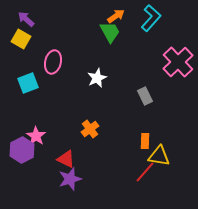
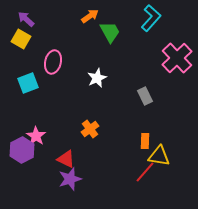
orange arrow: moved 26 px left
pink cross: moved 1 px left, 4 px up
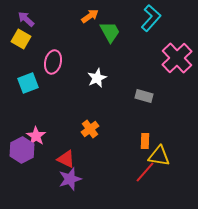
gray rectangle: moved 1 px left; rotated 48 degrees counterclockwise
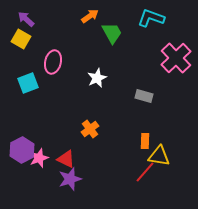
cyan L-shape: rotated 112 degrees counterclockwise
green trapezoid: moved 2 px right, 1 px down
pink cross: moved 1 px left
pink star: moved 3 px right, 22 px down; rotated 18 degrees clockwise
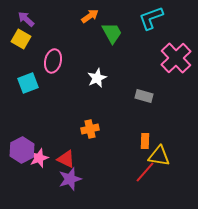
cyan L-shape: rotated 40 degrees counterclockwise
pink ellipse: moved 1 px up
orange cross: rotated 24 degrees clockwise
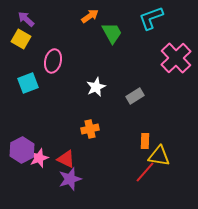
white star: moved 1 px left, 9 px down
gray rectangle: moved 9 px left; rotated 48 degrees counterclockwise
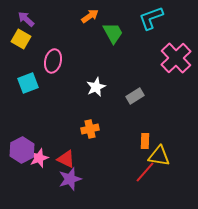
green trapezoid: moved 1 px right
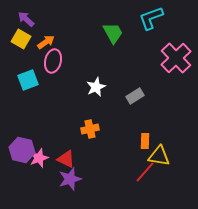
orange arrow: moved 44 px left, 26 px down
cyan square: moved 3 px up
purple hexagon: rotated 20 degrees counterclockwise
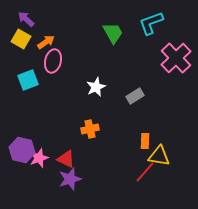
cyan L-shape: moved 5 px down
